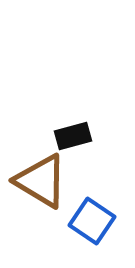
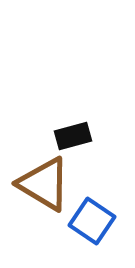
brown triangle: moved 3 px right, 3 px down
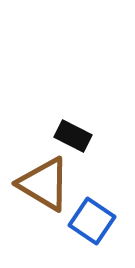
black rectangle: rotated 42 degrees clockwise
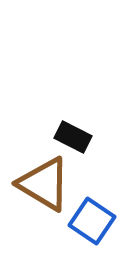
black rectangle: moved 1 px down
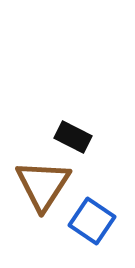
brown triangle: moved 1 px left, 1 px down; rotated 32 degrees clockwise
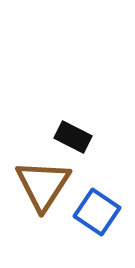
blue square: moved 5 px right, 9 px up
